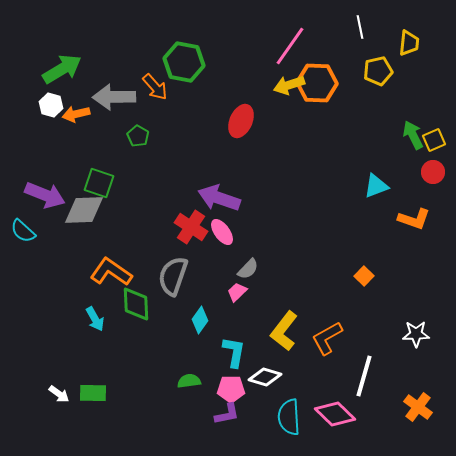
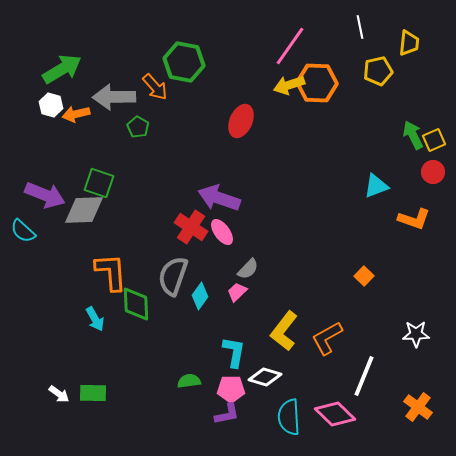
green pentagon at (138, 136): moved 9 px up
orange L-shape at (111, 272): rotated 51 degrees clockwise
cyan diamond at (200, 320): moved 24 px up
white line at (364, 376): rotated 6 degrees clockwise
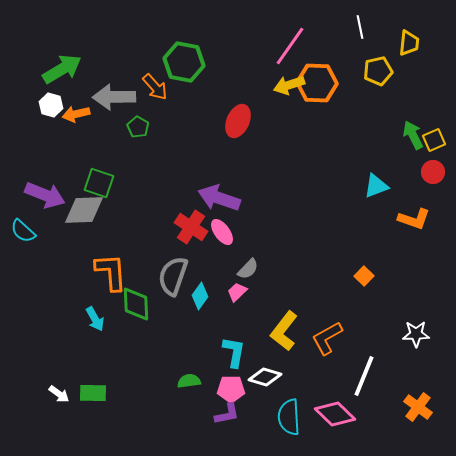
red ellipse at (241, 121): moved 3 px left
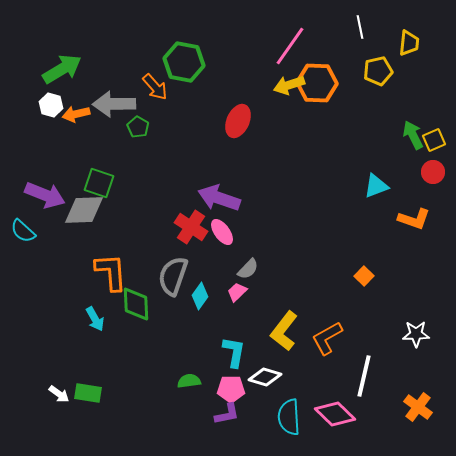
gray arrow at (114, 97): moved 7 px down
white line at (364, 376): rotated 9 degrees counterclockwise
green rectangle at (93, 393): moved 5 px left; rotated 8 degrees clockwise
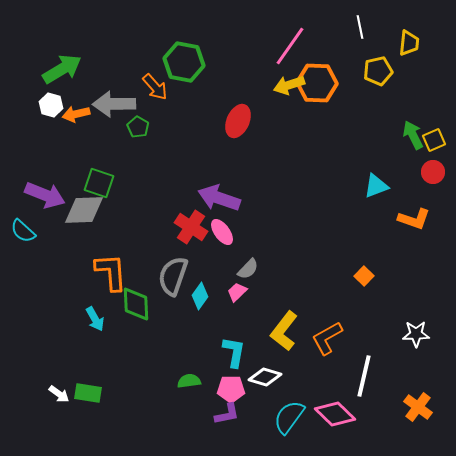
cyan semicircle at (289, 417): rotated 39 degrees clockwise
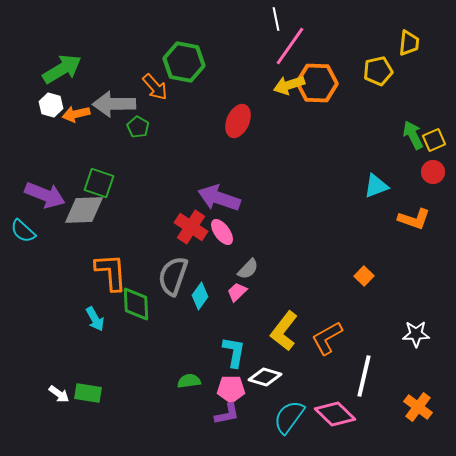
white line at (360, 27): moved 84 px left, 8 px up
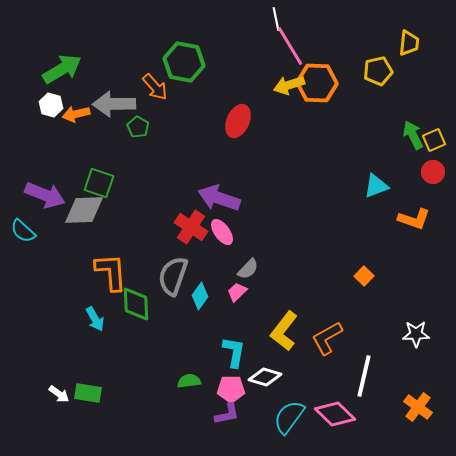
pink line at (290, 46): rotated 66 degrees counterclockwise
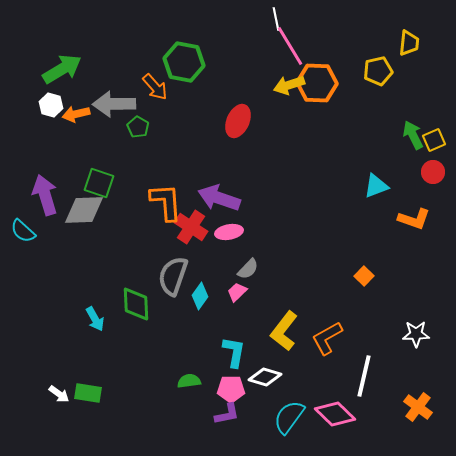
purple arrow at (45, 195): rotated 129 degrees counterclockwise
pink ellipse at (222, 232): moved 7 px right; rotated 64 degrees counterclockwise
orange L-shape at (111, 272): moved 55 px right, 70 px up
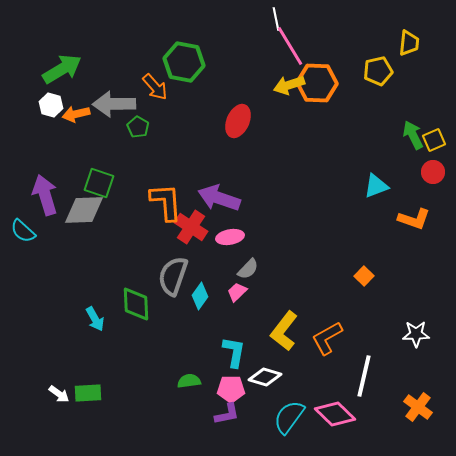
pink ellipse at (229, 232): moved 1 px right, 5 px down
green rectangle at (88, 393): rotated 12 degrees counterclockwise
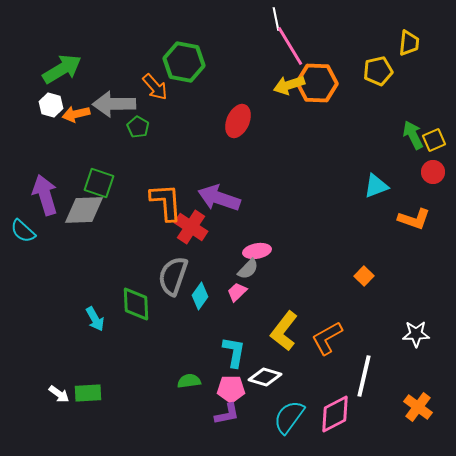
pink ellipse at (230, 237): moved 27 px right, 14 px down
pink diamond at (335, 414): rotated 72 degrees counterclockwise
